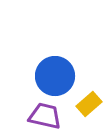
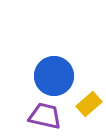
blue circle: moved 1 px left
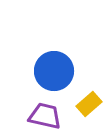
blue circle: moved 5 px up
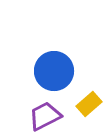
purple trapezoid: rotated 40 degrees counterclockwise
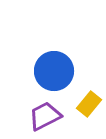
yellow rectangle: rotated 10 degrees counterclockwise
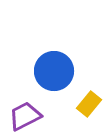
purple trapezoid: moved 20 px left
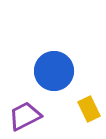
yellow rectangle: moved 5 px down; rotated 65 degrees counterclockwise
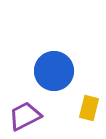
yellow rectangle: moved 1 px up; rotated 40 degrees clockwise
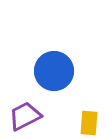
yellow rectangle: moved 15 px down; rotated 10 degrees counterclockwise
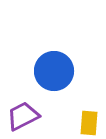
purple trapezoid: moved 2 px left
